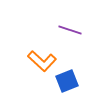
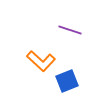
orange L-shape: moved 1 px left
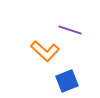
orange L-shape: moved 4 px right, 10 px up
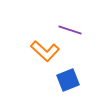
blue square: moved 1 px right, 1 px up
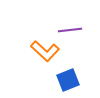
purple line: rotated 25 degrees counterclockwise
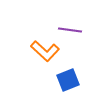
purple line: rotated 15 degrees clockwise
